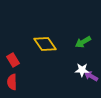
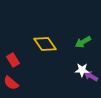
red semicircle: moved 1 px left, 1 px down; rotated 49 degrees counterclockwise
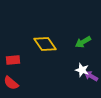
red rectangle: rotated 64 degrees counterclockwise
white star: rotated 16 degrees clockwise
